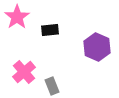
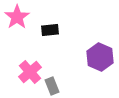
purple hexagon: moved 3 px right, 10 px down
pink cross: moved 6 px right
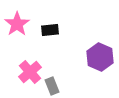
pink star: moved 7 px down
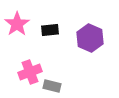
purple hexagon: moved 10 px left, 19 px up
pink cross: rotated 20 degrees clockwise
gray rectangle: rotated 54 degrees counterclockwise
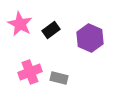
pink star: moved 3 px right; rotated 10 degrees counterclockwise
black rectangle: moved 1 px right; rotated 30 degrees counterclockwise
gray rectangle: moved 7 px right, 8 px up
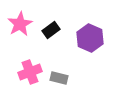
pink star: rotated 15 degrees clockwise
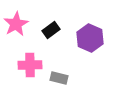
pink star: moved 4 px left
pink cross: moved 7 px up; rotated 20 degrees clockwise
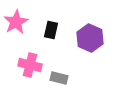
pink star: moved 2 px up
black rectangle: rotated 42 degrees counterclockwise
pink cross: rotated 15 degrees clockwise
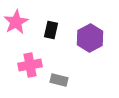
purple hexagon: rotated 8 degrees clockwise
pink cross: rotated 25 degrees counterclockwise
gray rectangle: moved 2 px down
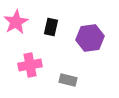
black rectangle: moved 3 px up
purple hexagon: rotated 20 degrees clockwise
gray rectangle: moved 9 px right
